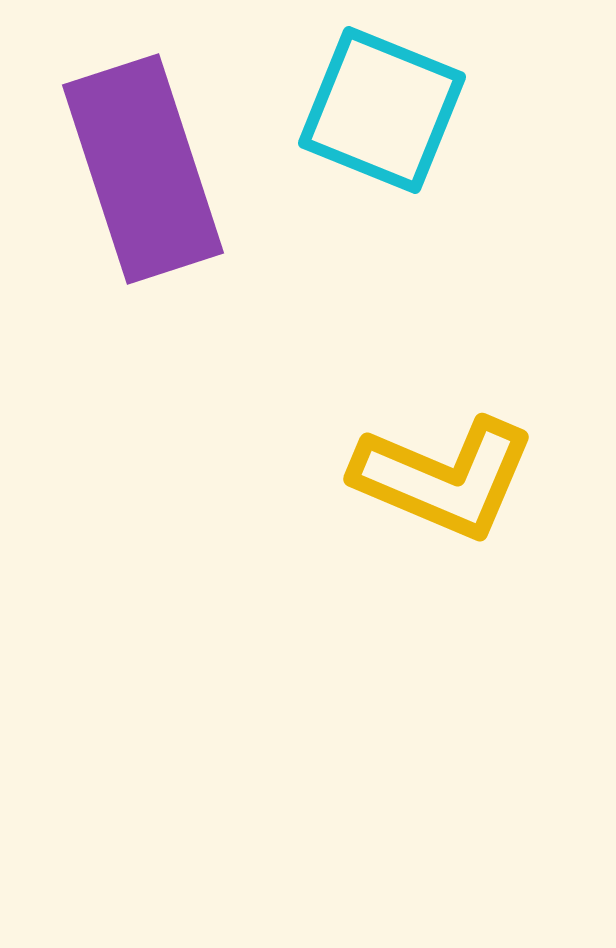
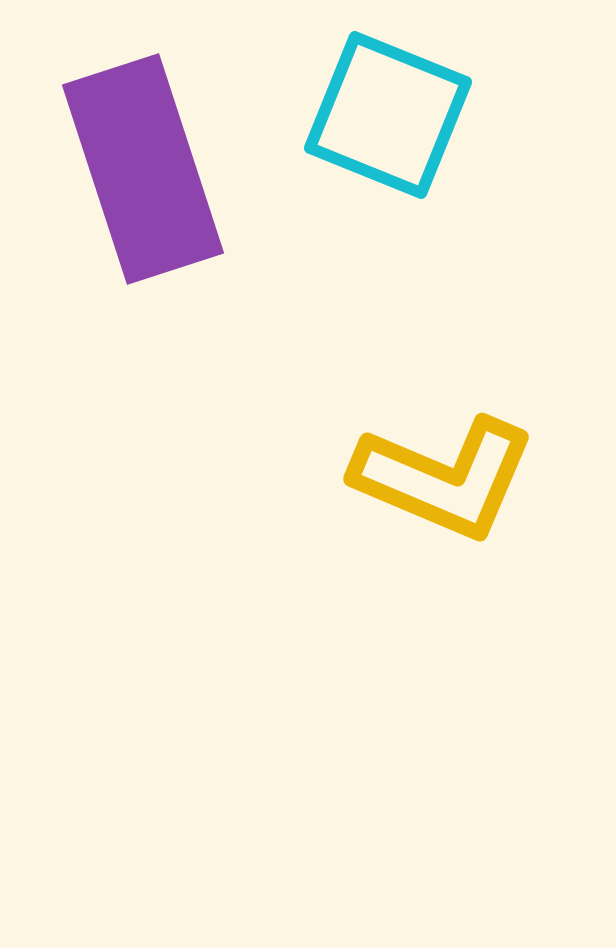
cyan square: moved 6 px right, 5 px down
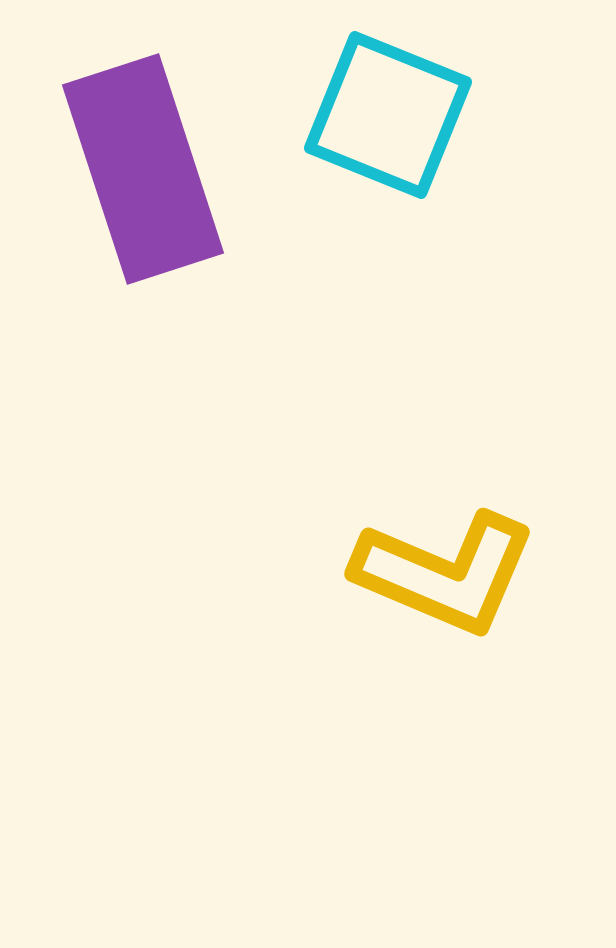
yellow L-shape: moved 1 px right, 95 px down
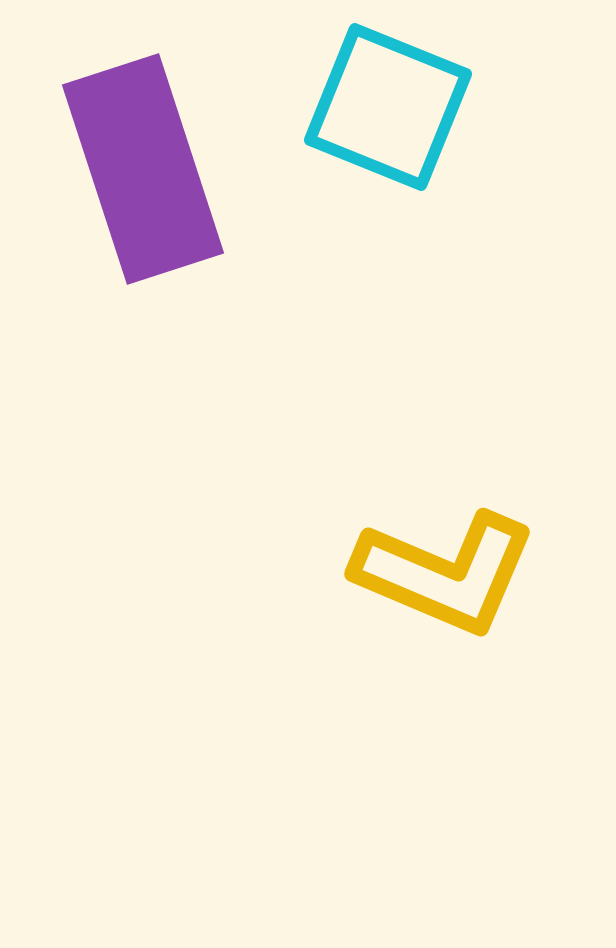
cyan square: moved 8 px up
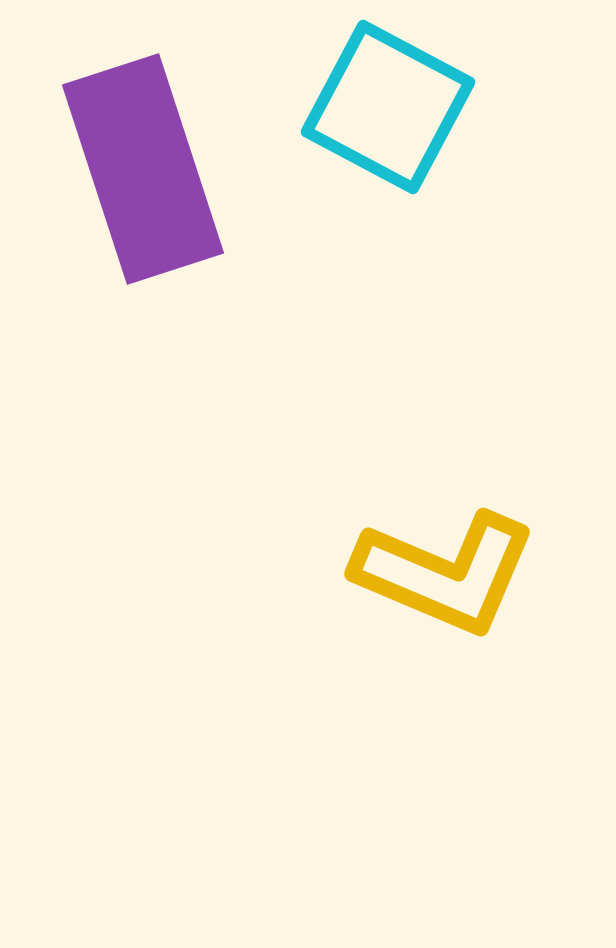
cyan square: rotated 6 degrees clockwise
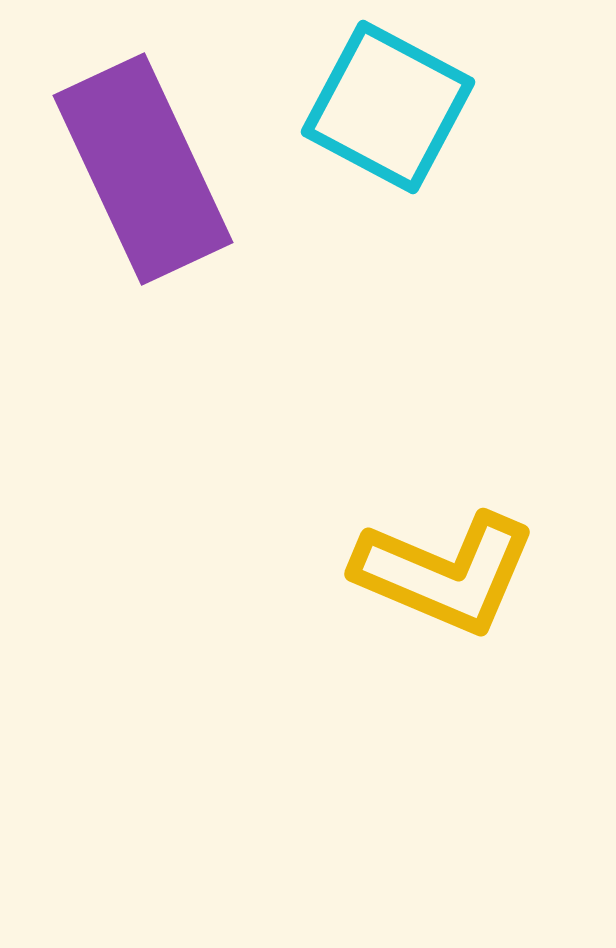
purple rectangle: rotated 7 degrees counterclockwise
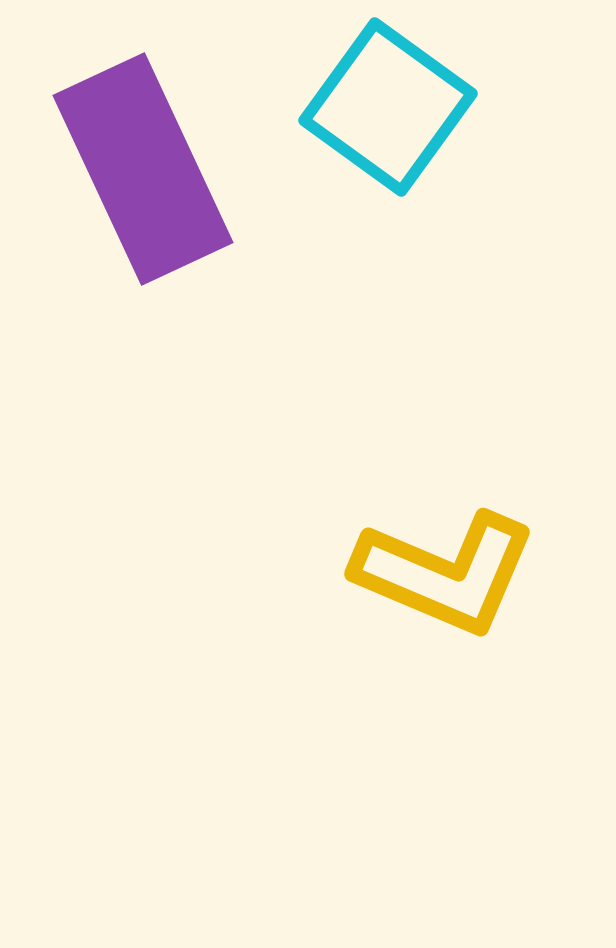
cyan square: rotated 8 degrees clockwise
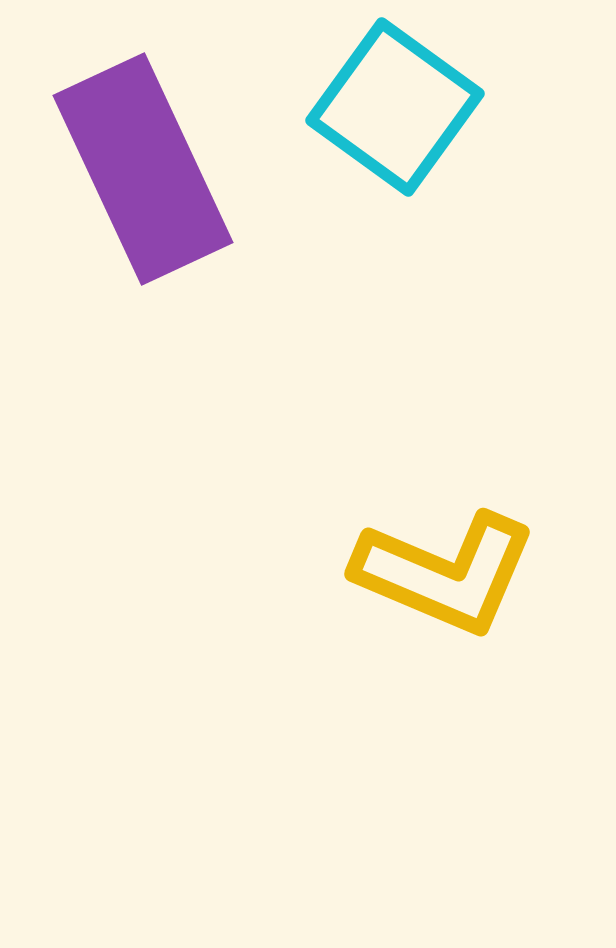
cyan square: moved 7 px right
